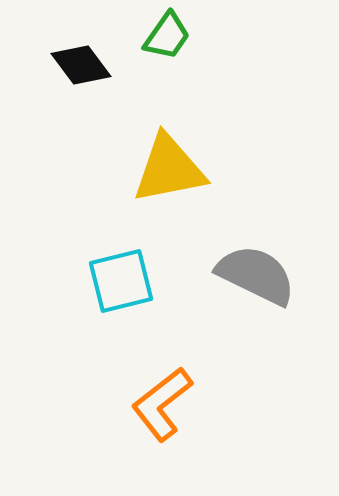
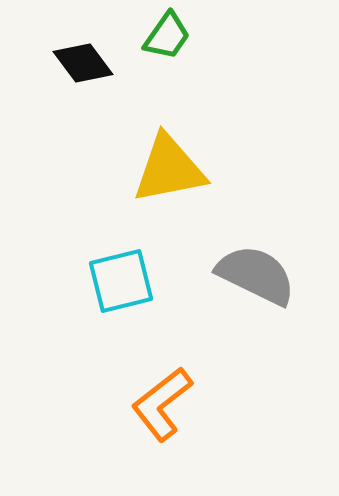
black diamond: moved 2 px right, 2 px up
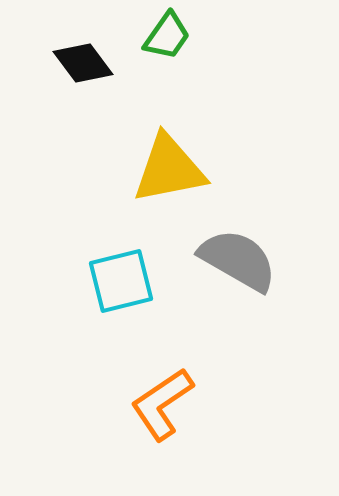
gray semicircle: moved 18 px left, 15 px up; rotated 4 degrees clockwise
orange L-shape: rotated 4 degrees clockwise
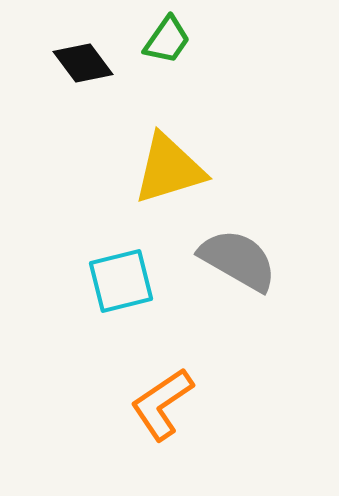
green trapezoid: moved 4 px down
yellow triangle: rotated 6 degrees counterclockwise
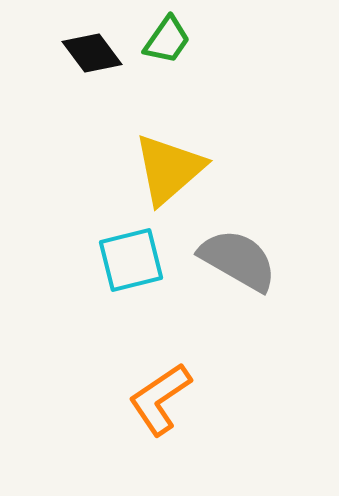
black diamond: moved 9 px right, 10 px up
yellow triangle: rotated 24 degrees counterclockwise
cyan square: moved 10 px right, 21 px up
orange L-shape: moved 2 px left, 5 px up
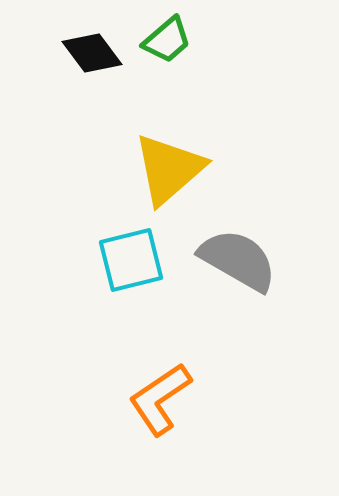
green trapezoid: rotated 14 degrees clockwise
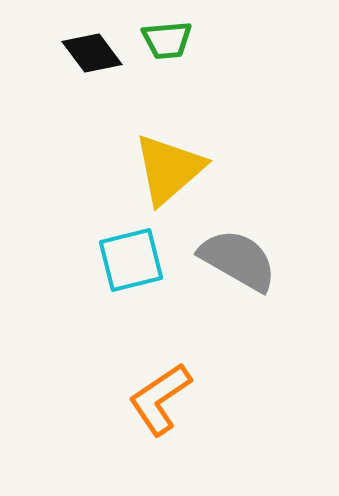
green trapezoid: rotated 36 degrees clockwise
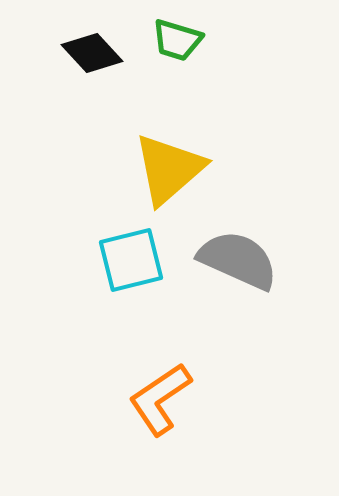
green trapezoid: moved 10 px right; rotated 22 degrees clockwise
black diamond: rotated 6 degrees counterclockwise
gray semicircle: rotated 6 degrees counterclockwise
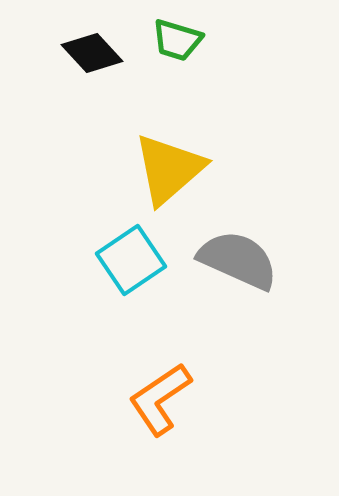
cyan square: rotated 20 degrees counterclockwise
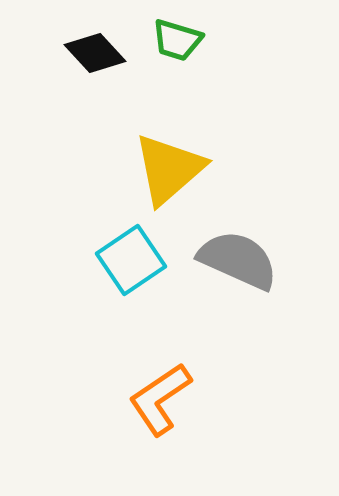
black diamond: moved 3 px right
